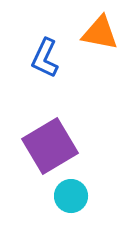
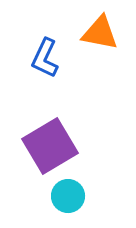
cyan circle: moved 3 px left
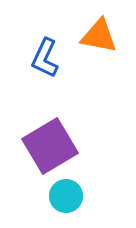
orange triangle: moved 1 px left, 3 px down
cyan circle: moved 2 px left
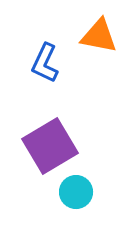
blue L-shape: moved 5 px down
cyan circle: moved 10 px right, 4 px up
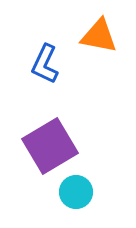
blue L-shape: moved 1 px down
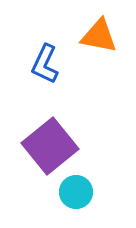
purple square: rotated 8 degrees counterclockwise
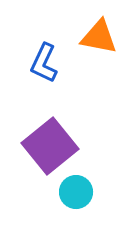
orange triangle: moved 1 px down
blue L-shape: moved 1 px left, 1 px up
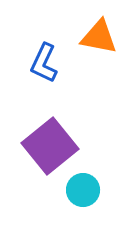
cyan circle: moved 7 px right, 2 px up
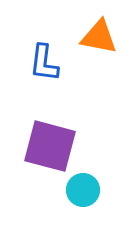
blue L-shape: rotated 18 degrees counterclockwise
purple square: rotated 36 degrees counterclockwise
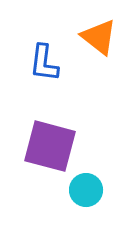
orange triangle: rotated 27 degrees clockwise
cyan circle: moved 3 px right
